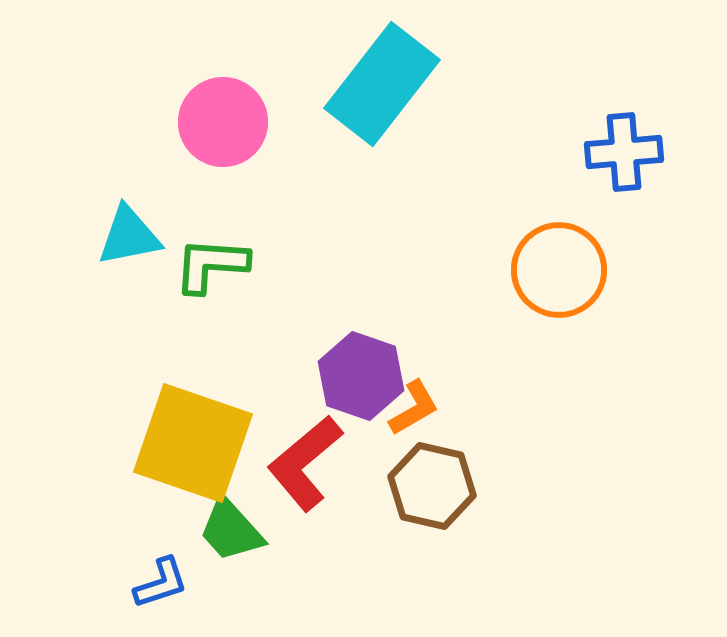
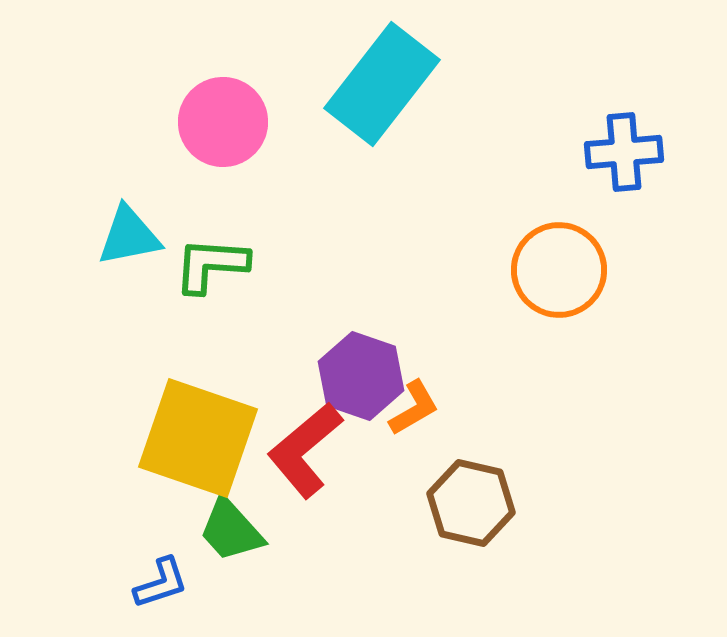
yellow square: moved 5 px right, 5 px up
red L-shape: moved 13 px up
brown hexagon: moved 39 px right, 17 px down
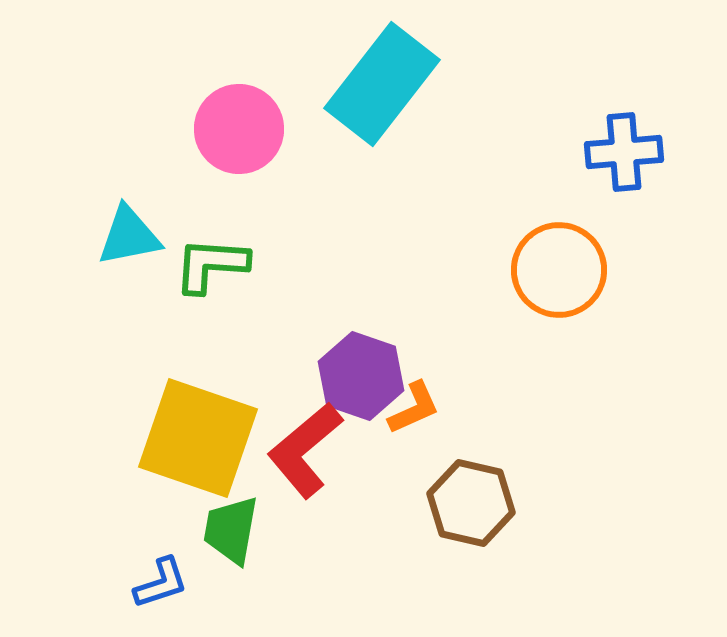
pink circle: moved 16 px right, 7 px down
orange L-shape: rotated 6 degrees clockwise
green trapezoid: rotated 52 degrees clockwise
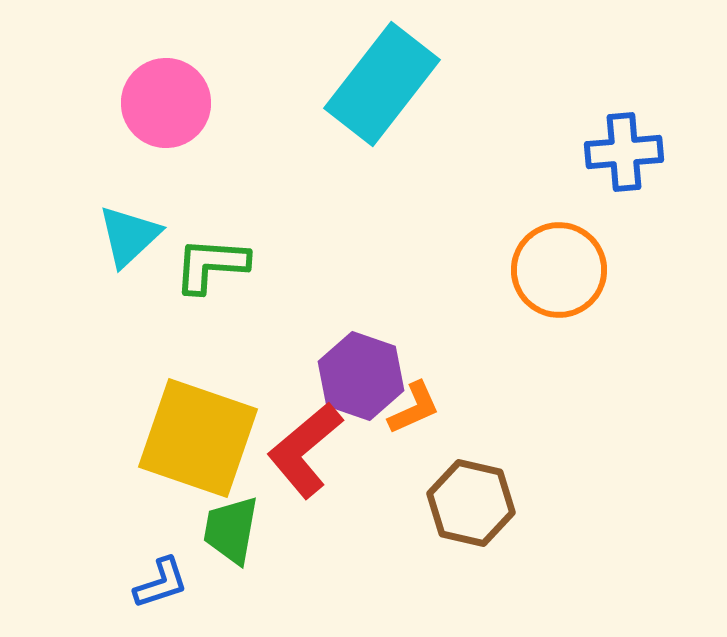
pink circle: moved 73 px left, 26 px up
cyan triangle: rotated 32 degrees counterclockwise
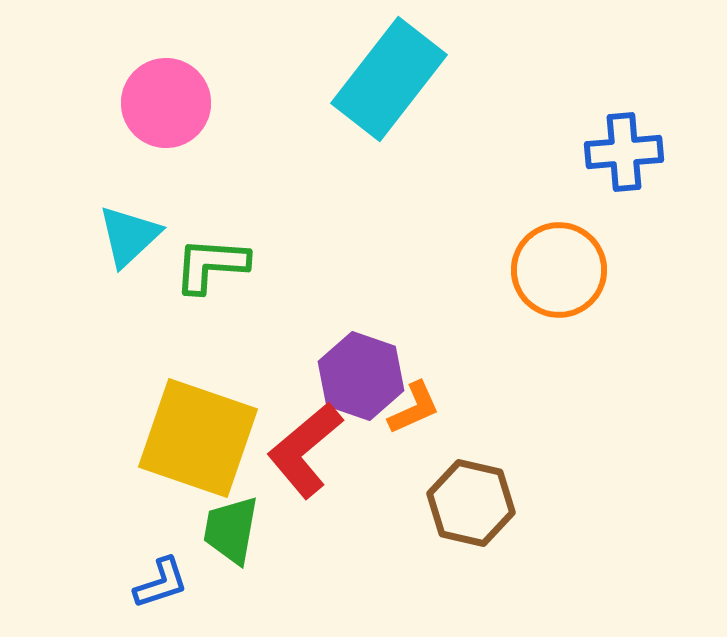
cyan rectangle: moved 7 px right, 5 px up
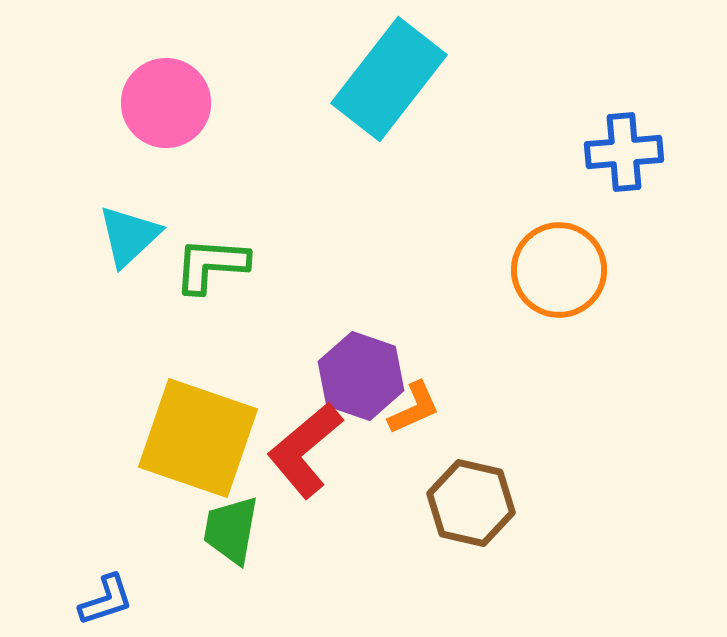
blue L-shape: moved 55 px left, 17 px down
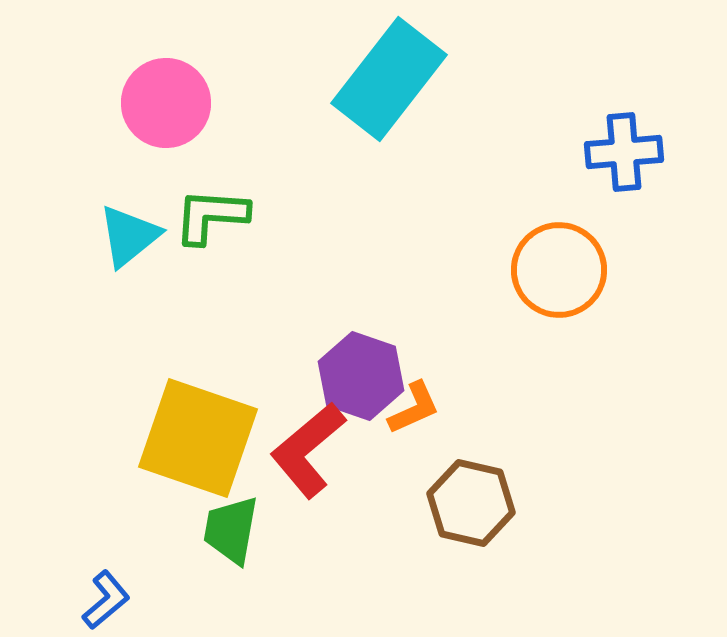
cyan triangle: rotated 4 degrees clockwise
green L-shape: moved 49 px up
red L-shape: moved 3 px right
blue L-shape: rotated 22 degrees counterclockwise
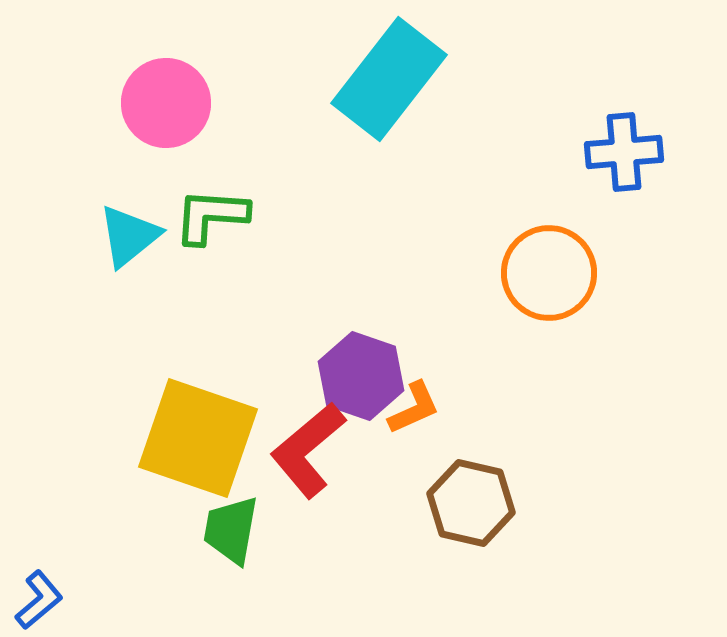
orange circle: moved 10 px left, 3 px down
blue L-shape: moved 67 px left
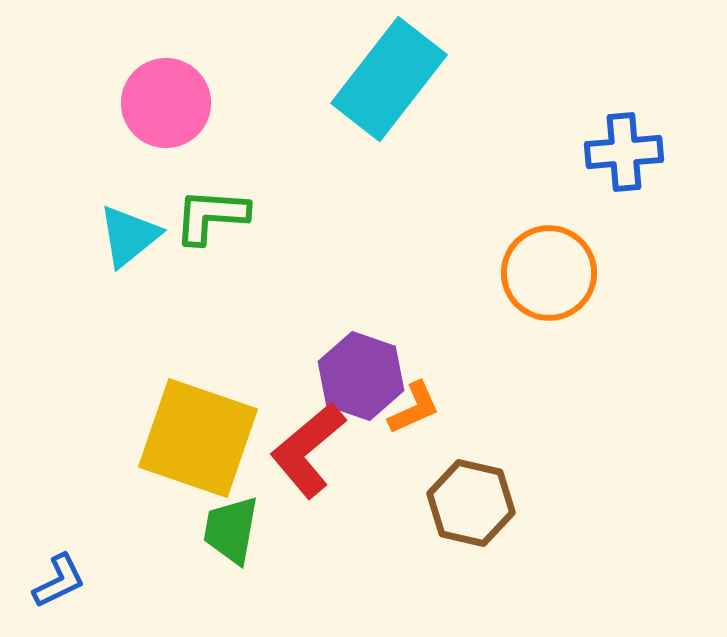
blue L-shape: moved 20 px right, 19 px up; rotated 14 degrees clockwise
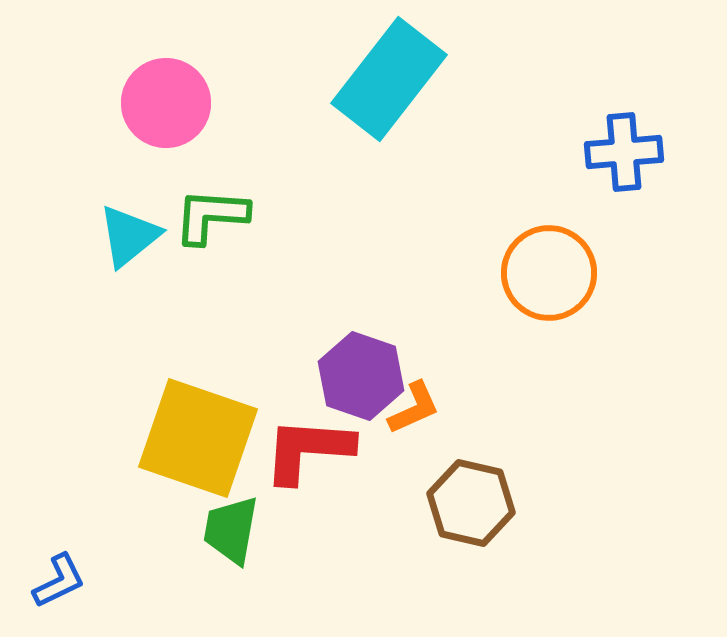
red L-shape: rotated 44 degrees clockwise
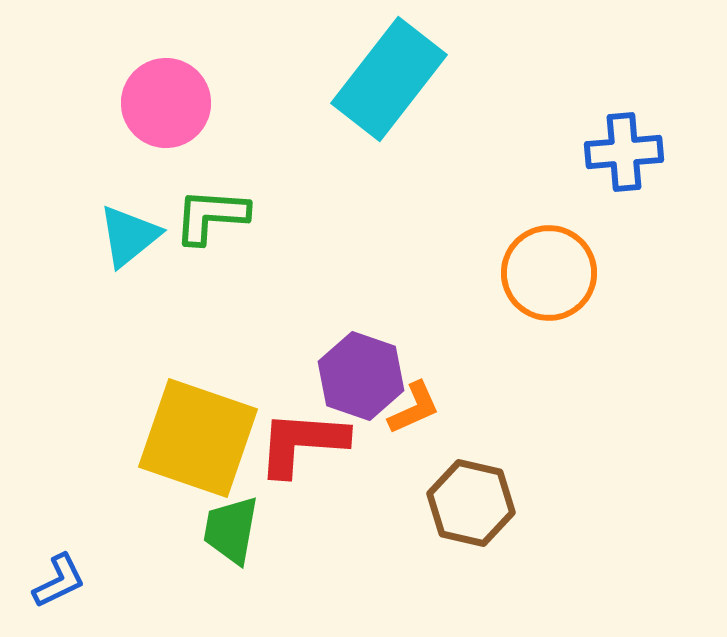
red L-shape: moved 6 px left, 7 px up
